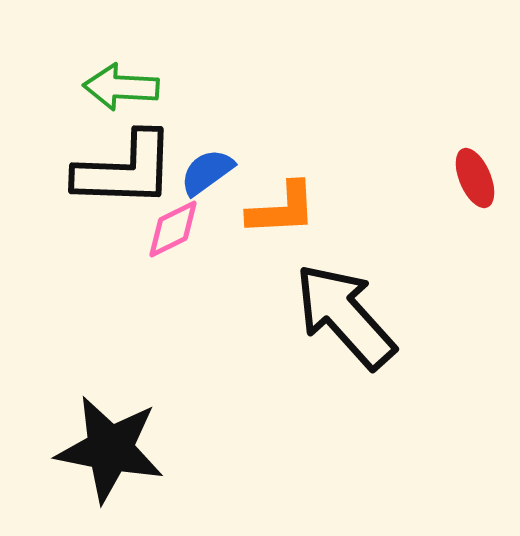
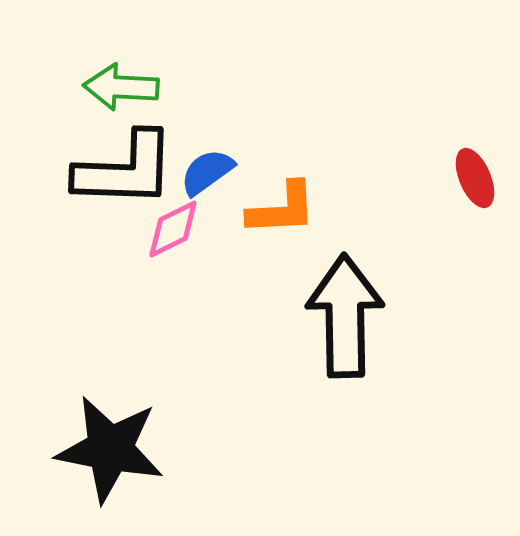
black arrow: rotated 41 degrees clockwise
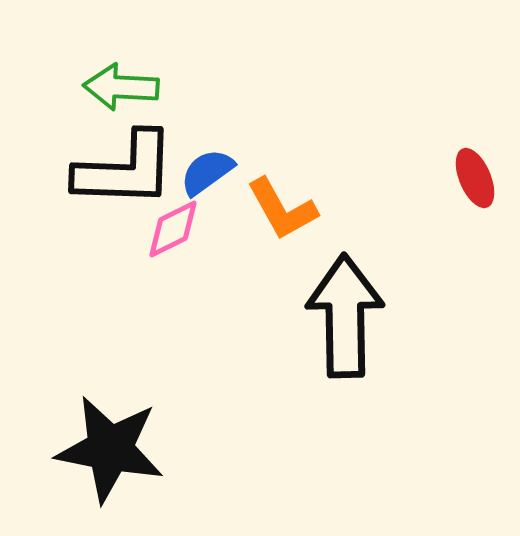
orange L-shape: rotated 64 degrees clockwise
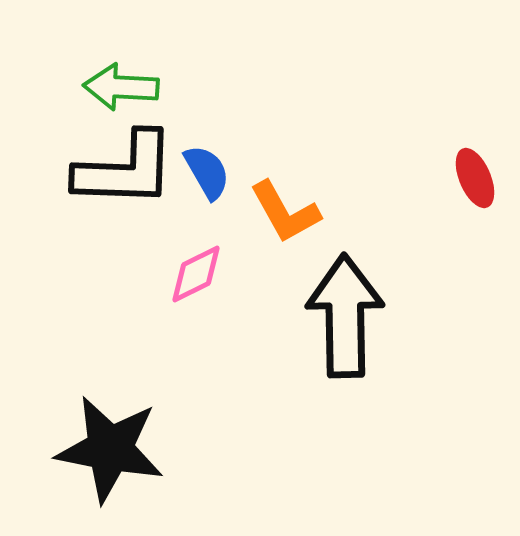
blue semicircle: rotated 96 degrees clockwise
orange L-shape: moved 3 px right, 3 px down
pink diamond: moved 23 px right, 45 px down
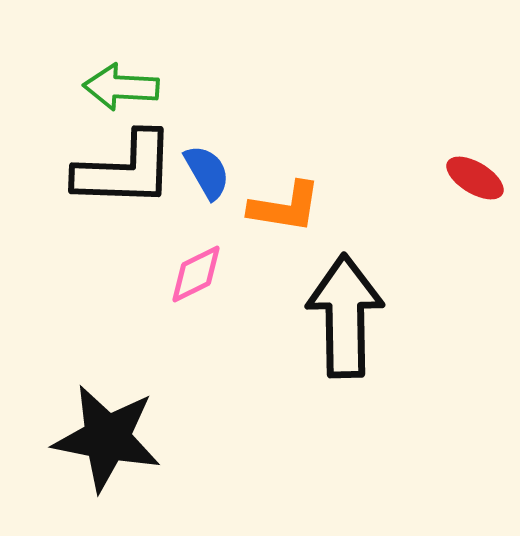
red ellipse: rotated 36 degrees counterclockwise
orange L-shape: moved 5 px up; rotated 52 degrees counterclockwise
black star: moved 3 px left, 11 px up
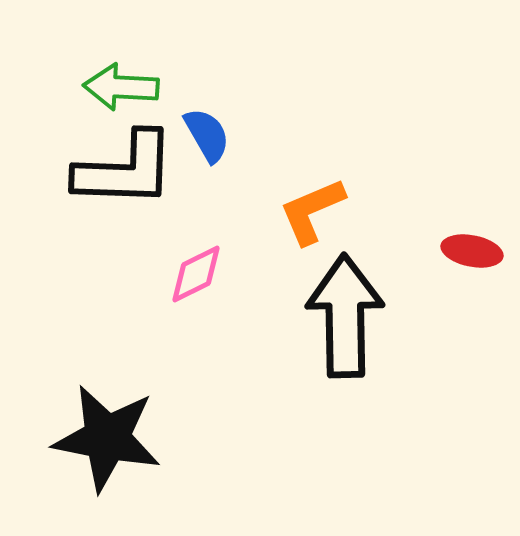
blue semicircle: moved 37 px up
red ellipse: moved 3 px left, 73 px down; rotated 20 degrees counterclockwise
orange L-shape: moved 27 px right, 4 px down; rotated 148 degrees clockwise
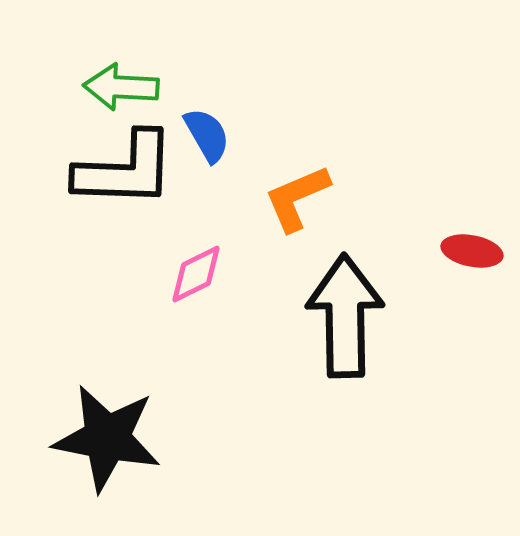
orange L-shape: moved 15 px left, 13 px up
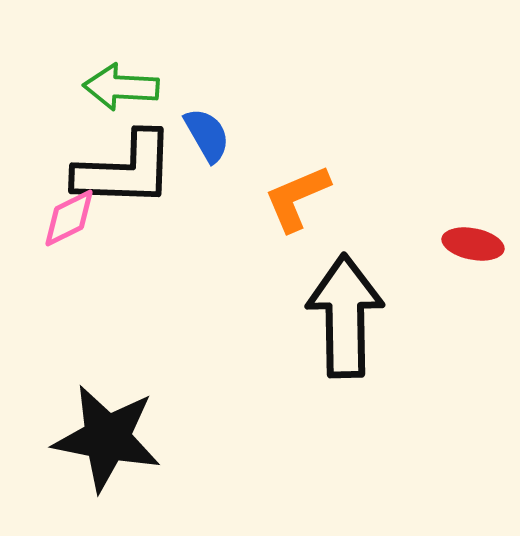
red ellipse: moved 1 px right, 7 px up
pink diamond: moved 127 px left, 56 px up
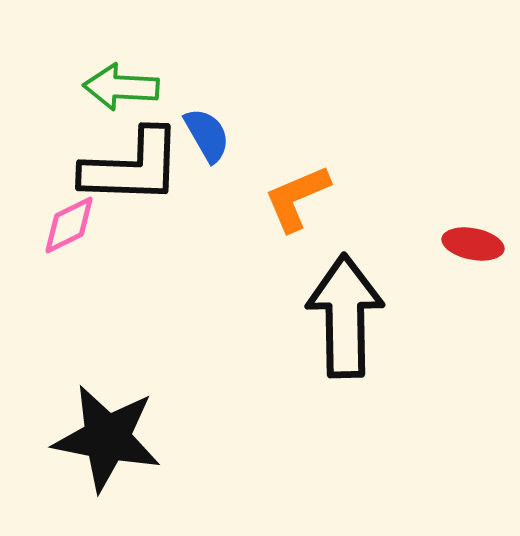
black L-shape: moved 7 px right, 3 px up
pink diamond: moved 7 px down
